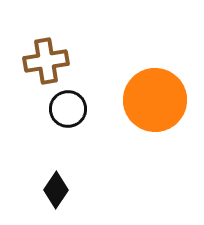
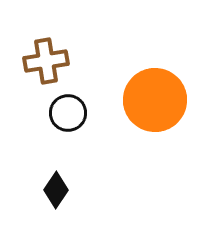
black circle: moved 4 px down
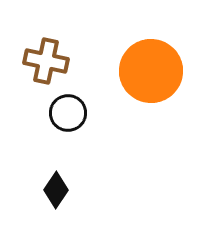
brown cross: rotated 21 degrees clockwise
orange circle: moved 4 px left, 29 px up
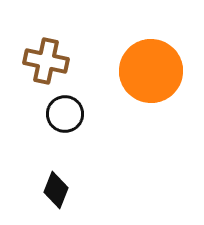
black circle: moved 3 px left, 1 px down
black diamond: rotated 12 degrees counterclockwise
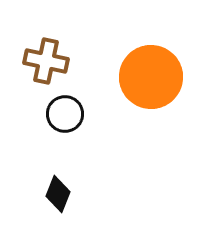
orange circle: moved 6 px down
black diamond: moved 2 px right, 4 px down
